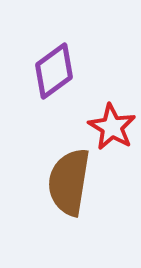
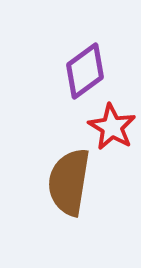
purple diamond: moved 31 px right
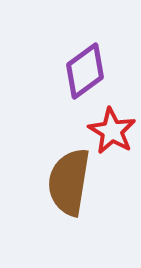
red star: moved 4 px down
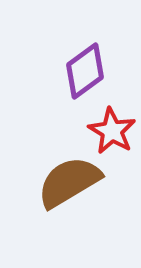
brown semicircle: rotated 50 degrees clockwise
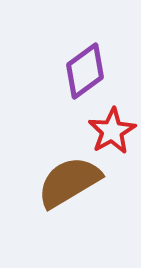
red star: rotated 12 degrees clockwise
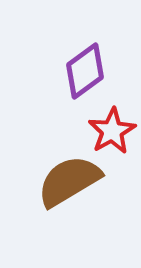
brown semicircle: moved 1 px up
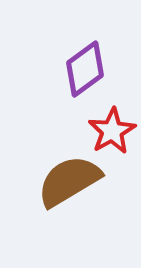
purple diamond: moved 2 px up
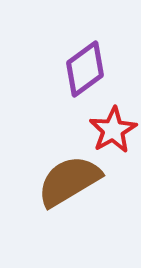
red star: moved 1 px right, 1 px up
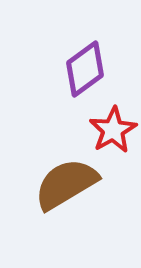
brown semicircle: moved 3 px left, 3 px down
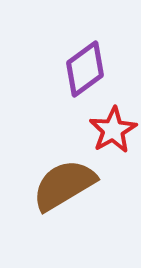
brown semicircle: moved 2 px left, 1 px down
